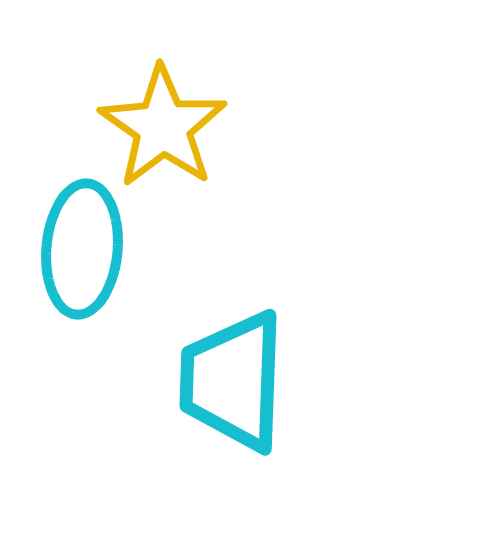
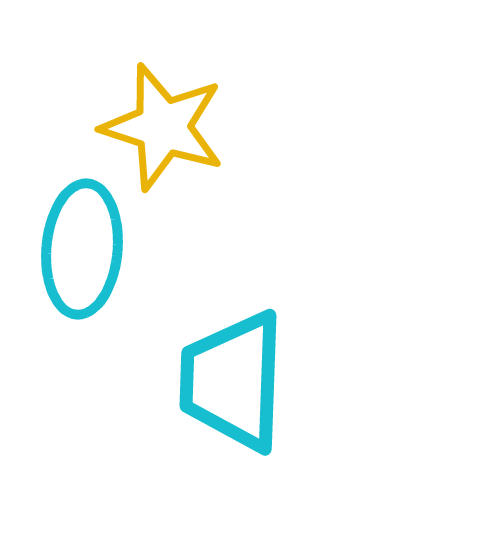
yellow star: rotated 17 degrees counterclockwise
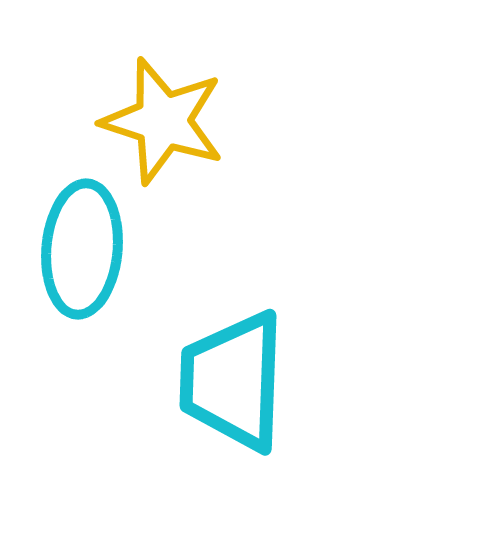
yellow star: moved 6 px up
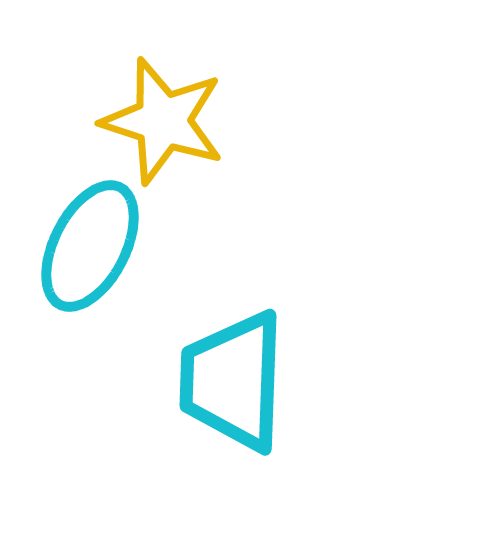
cyan ellipse: moved 8 px right, 3 px up; rotated 22 degrees clockwise
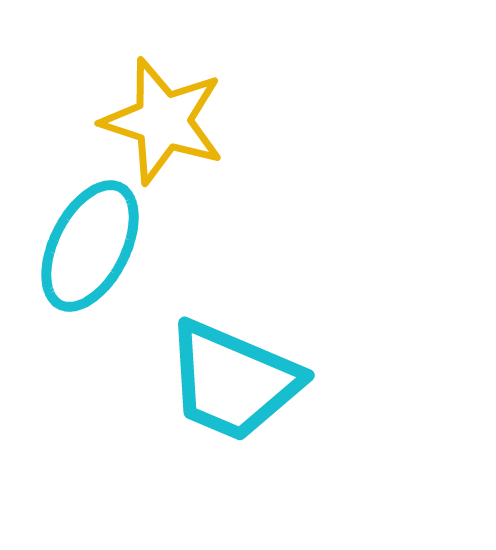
cyan trapezoid: rotated 69 degrees counterclockwise
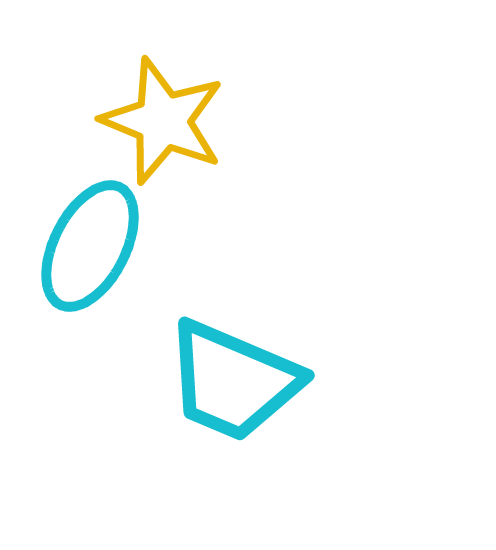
yellow star: rotated 4 degrees clockwise
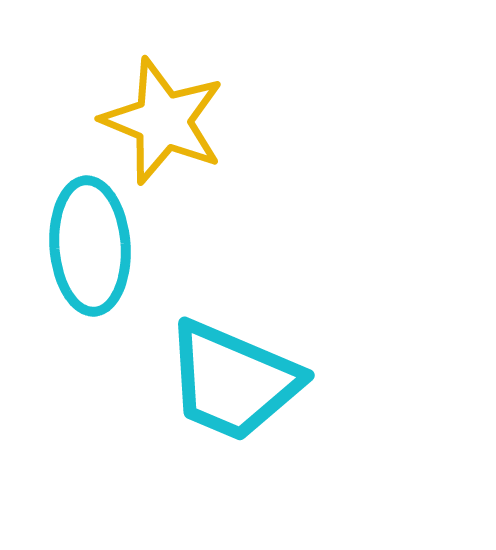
cyan ellipse: rotated 31 degrees counterclockwise
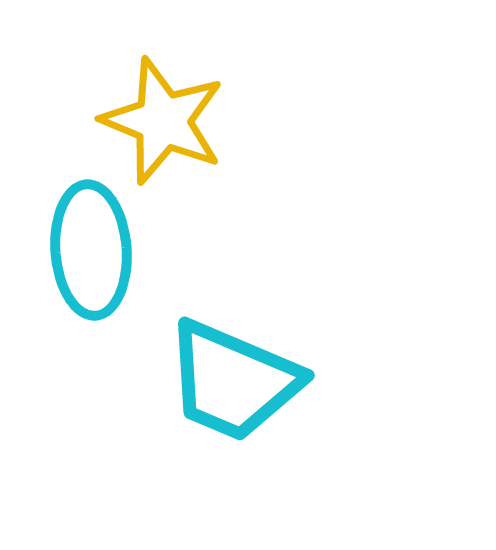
cyan ellipse: moved 1 px right, 4 px down
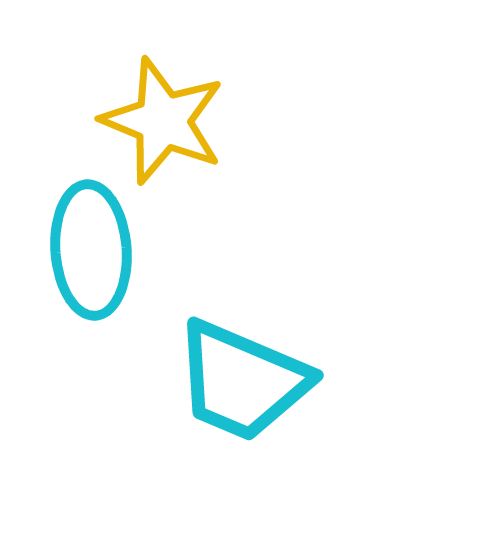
cyan trapezoid: moved 9 px right
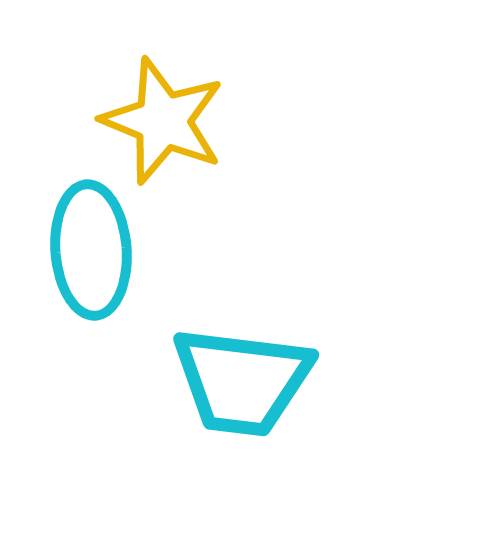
cyan trapezoid: rotated 16 degrees counterclockwise
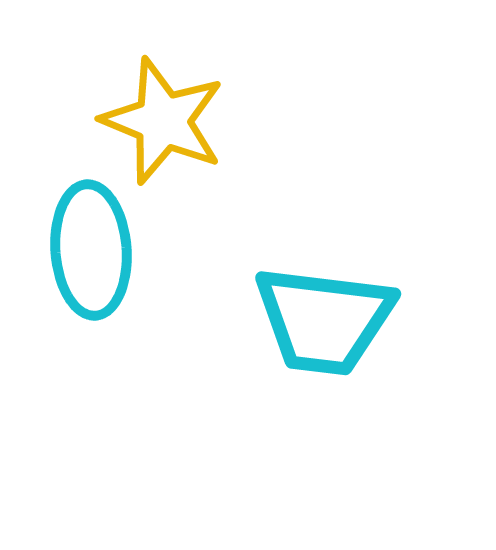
cyan trapezoid: moved 82 px right, 61 px up
